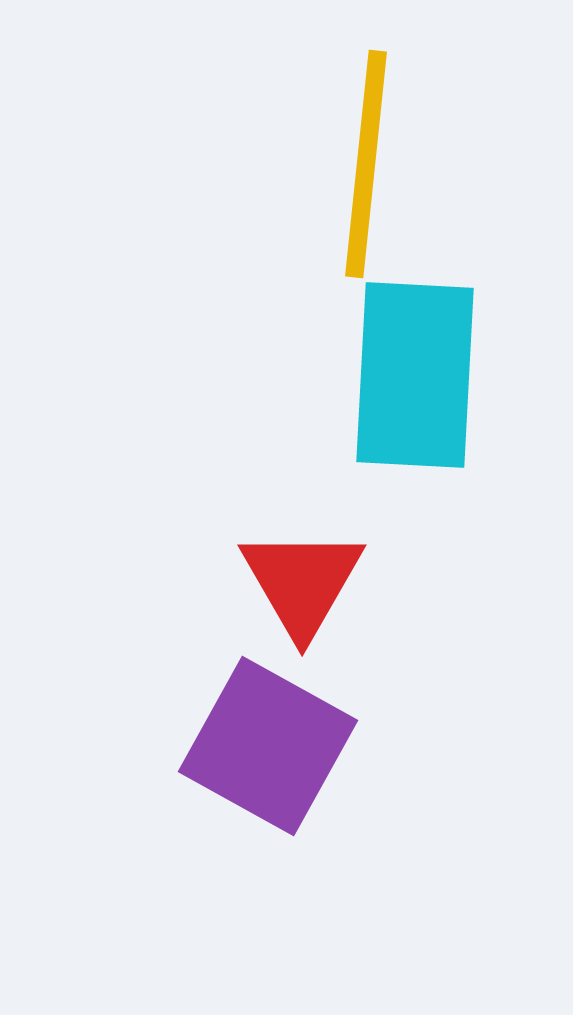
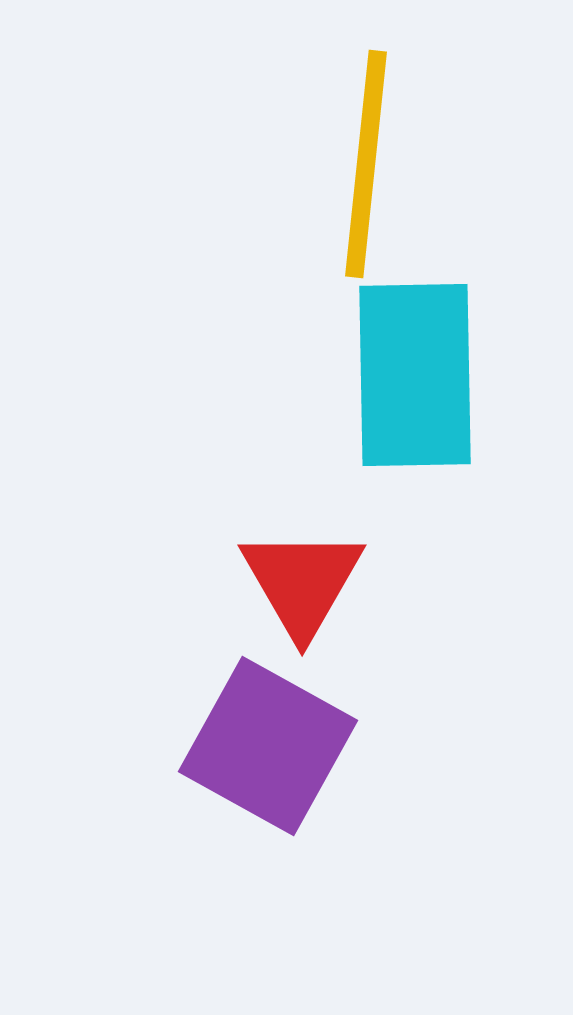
cyan rectangle: rotated 4 degrees counterclockwise
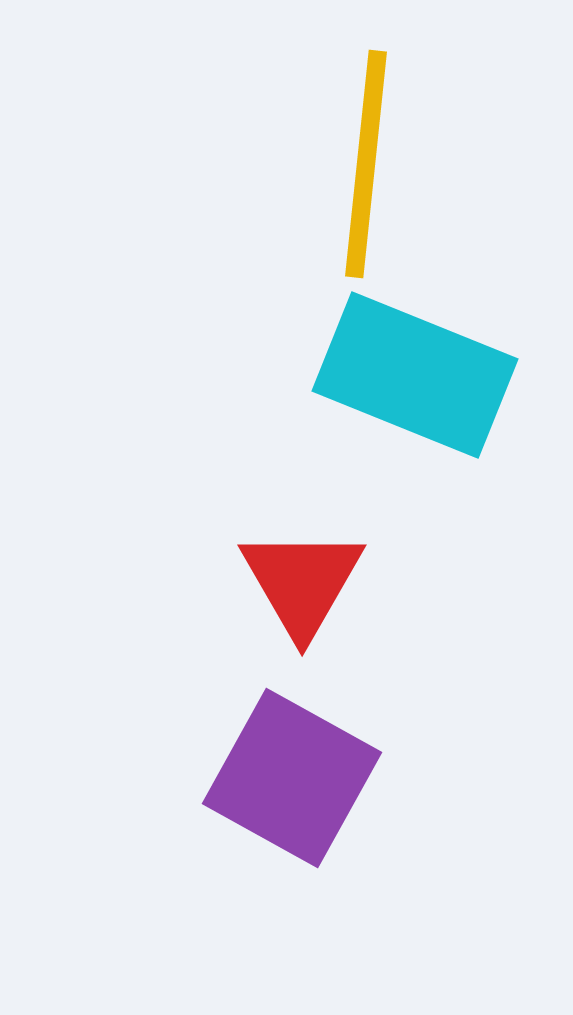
cyan rectangle: rotated 67 degrees counterclockwise
purple square: moved 24 px right, 32 px down
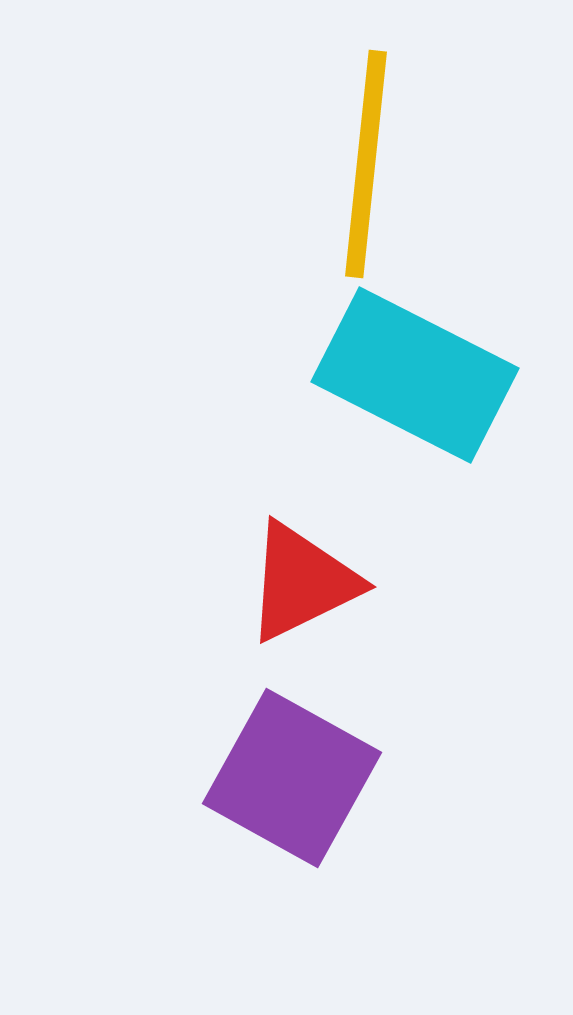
cyan rectangle: rotated 5 degrees clockwise
red triangle: rotated 34 degrees clockwise
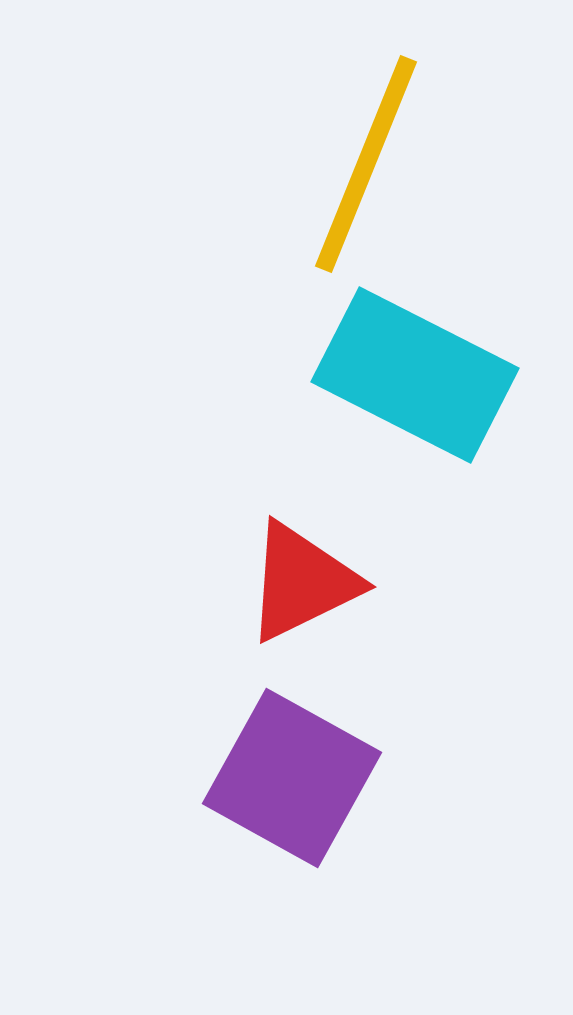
yellow line: rotated 16 degrees clockwise
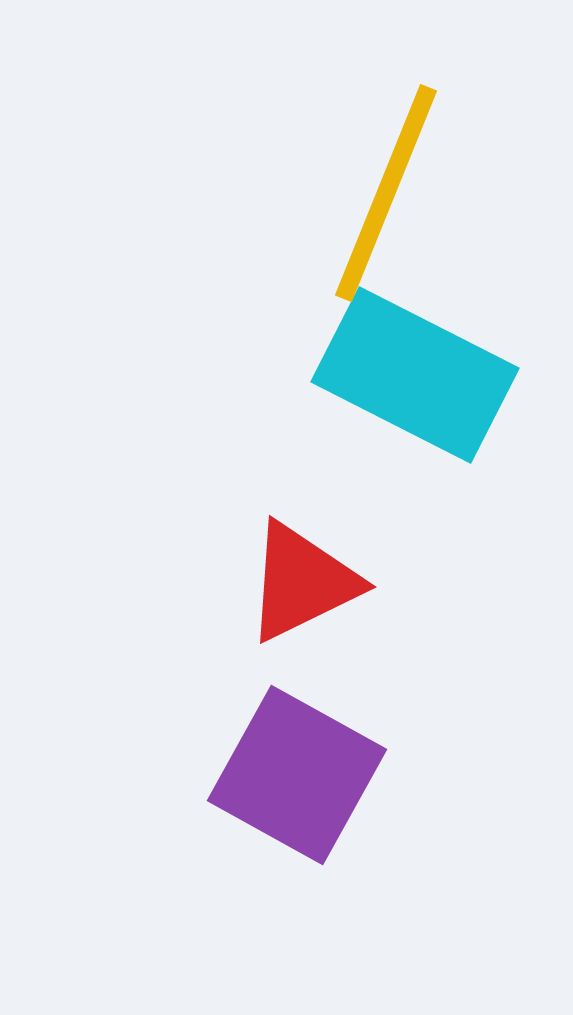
yellow line: moved 20 px right, 29 px down
purple square: moved 5 px right, 3 px up
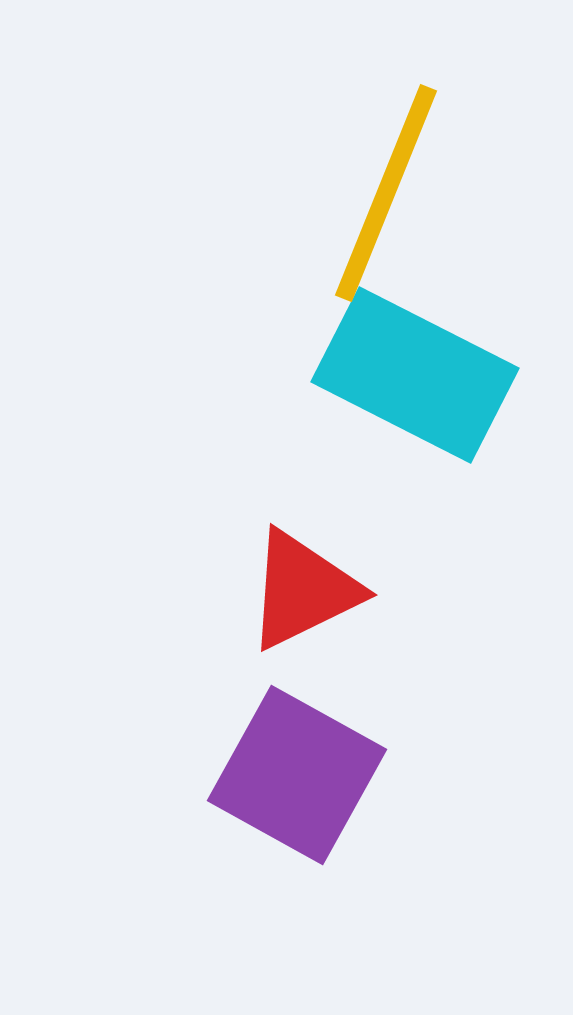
red triangle: moved 1 px right, 8 px down
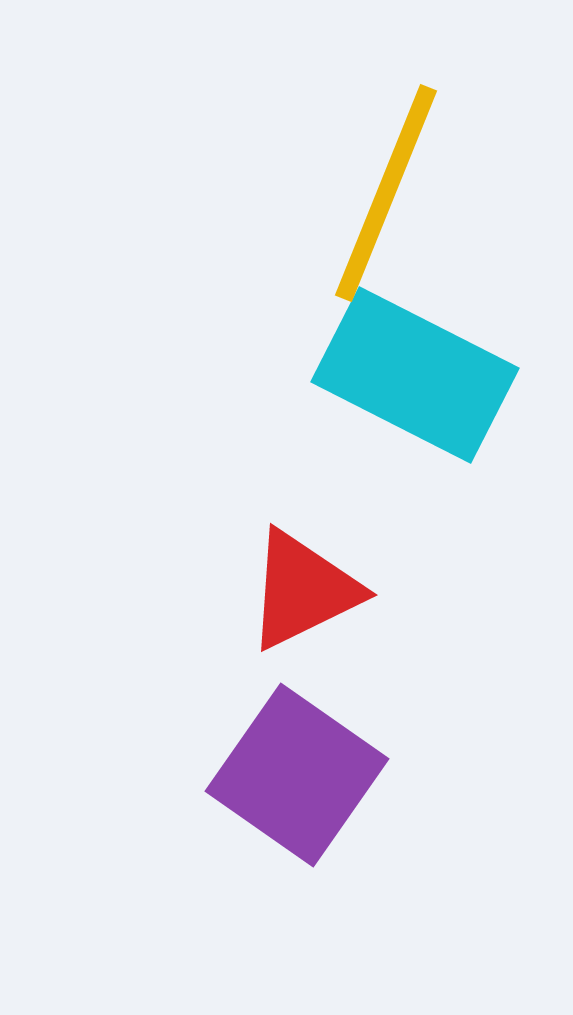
purple square: rotated 6 degrees clockwise
